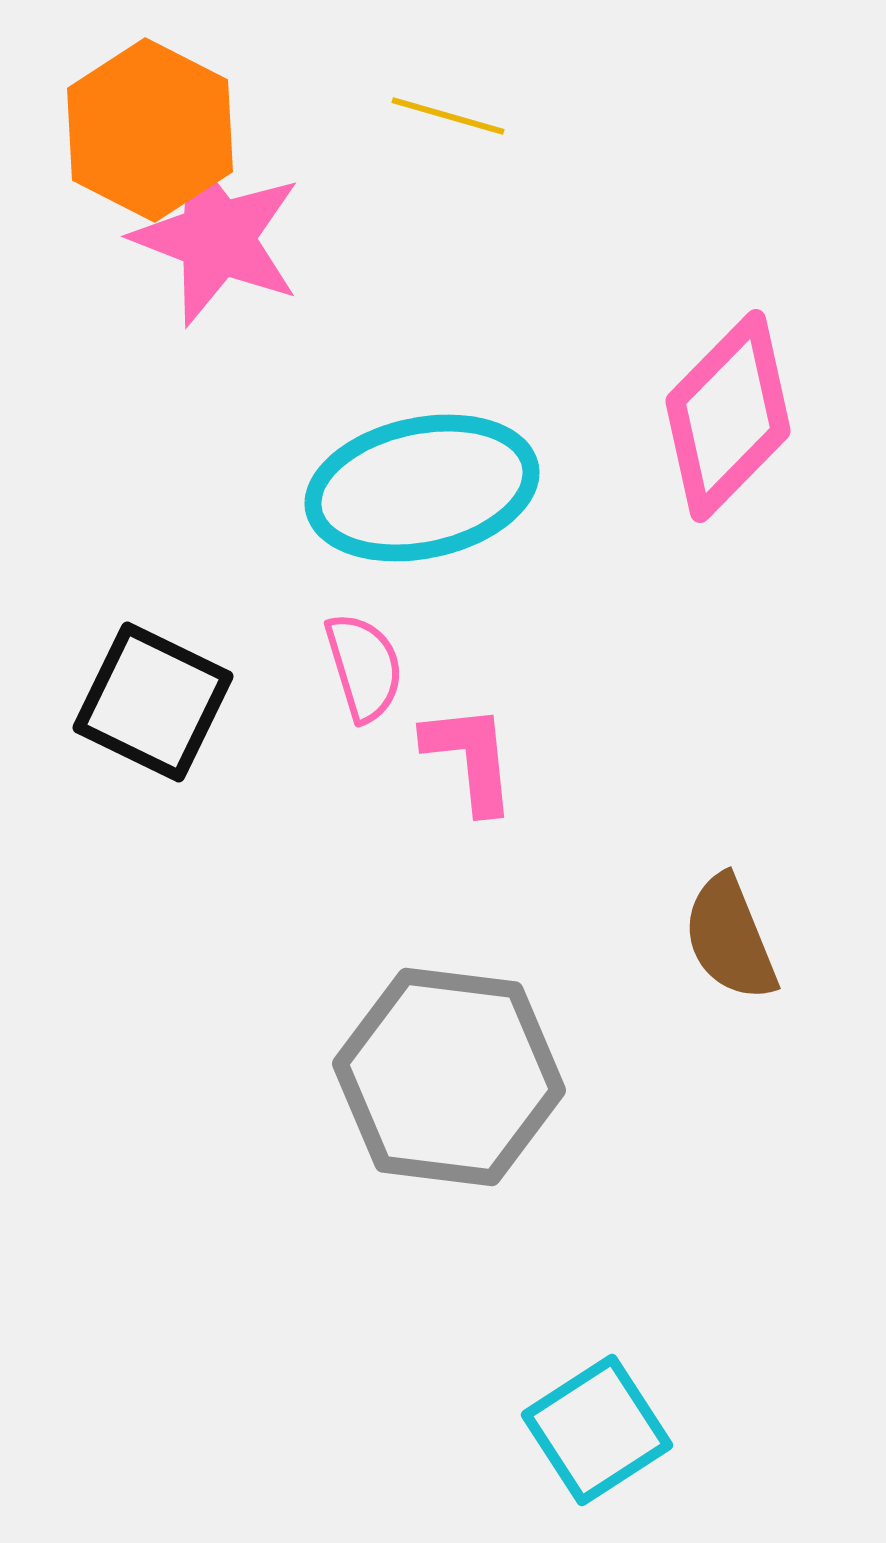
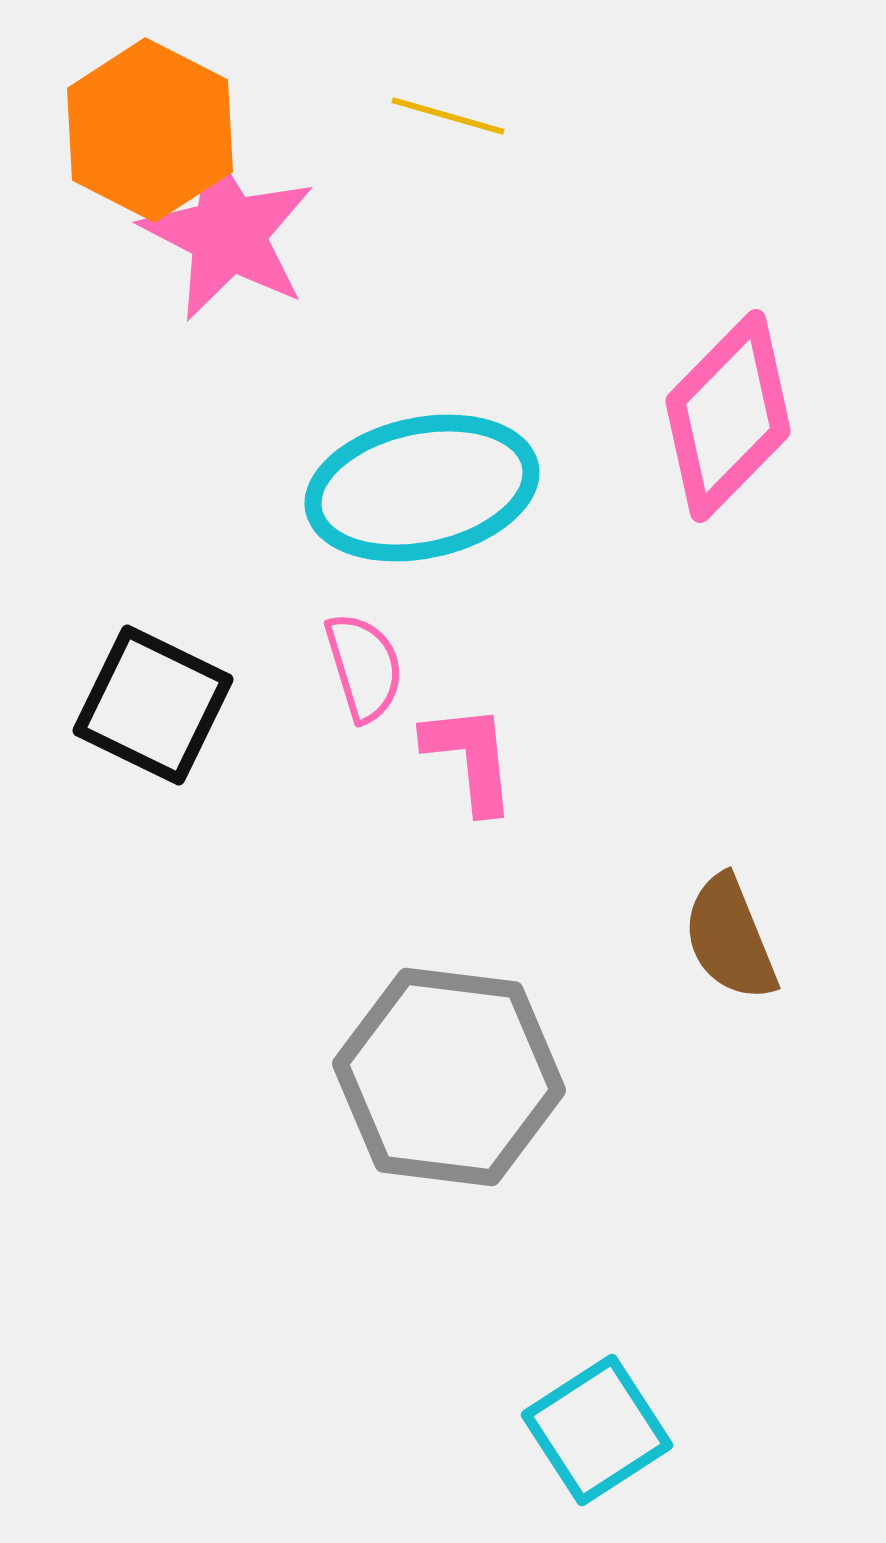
pink star: moved 11 px right, 4 px up; rotated 6 degrees clockwise
black square: moved 3 px down
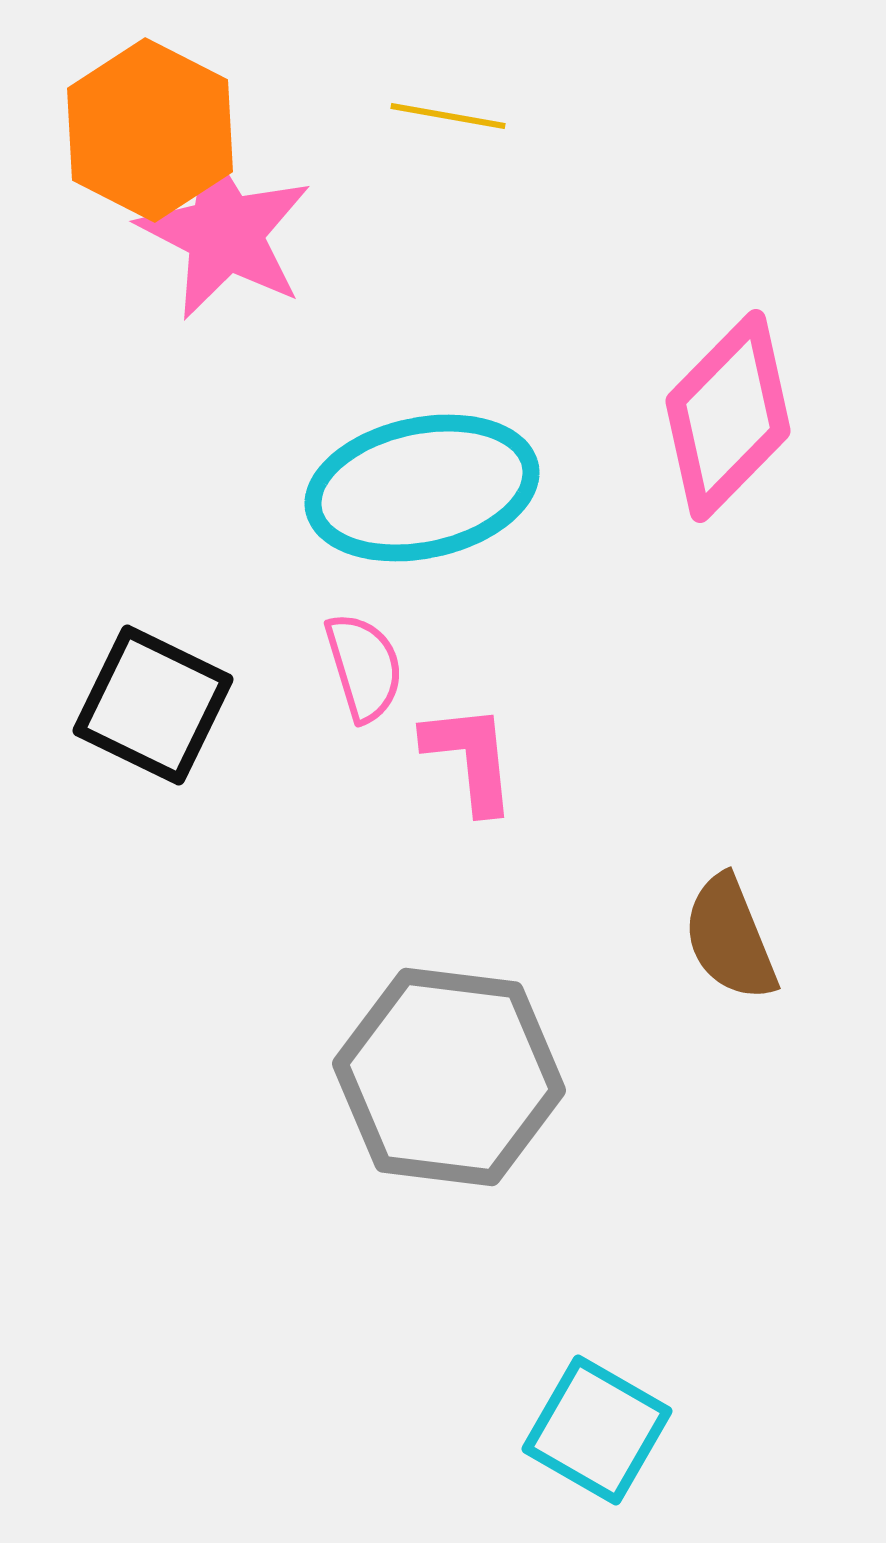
yellow line: rotated 6 degrees counterclockwise
pink star: moved 3 px left, 1 px up
cyan square: rotated 27 degrees counterclockwise
